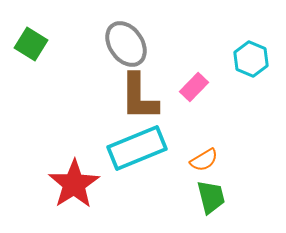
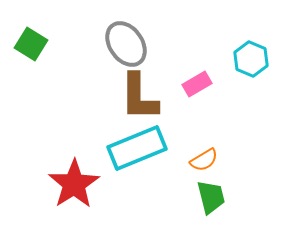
pink rectangle: moved 3 px right, 3 px up; rotated 16 degrees clockwise
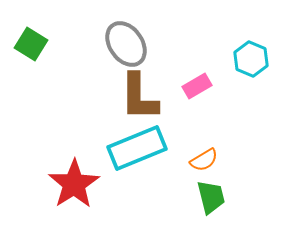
pink rectangle: moved 2 px down
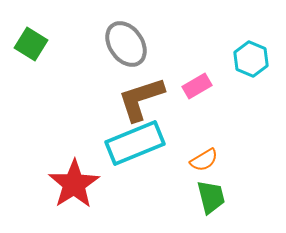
brown L-shape: moved 2 px right, 2 px down; rotated 72 degrees clockwise
cyan rectangle: moved 2 px left, 5 px up
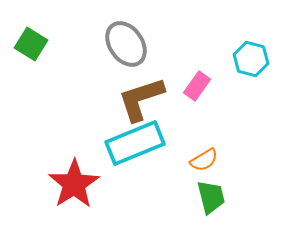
cyan hexagon: rotated 8 degrees counterclockwise
pink rectangle: rotated 24 degrees counterclockwise
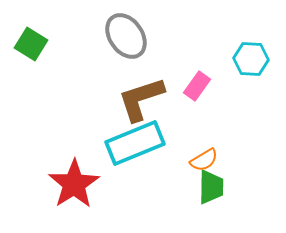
gray ellipse: moved 8 px up
cyan hexagon: rotated 12 degrees counterclockwise
green trapezoid: moved 10 px up; rotated 15 degrees clockwise
